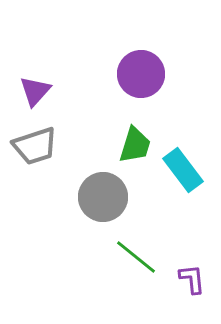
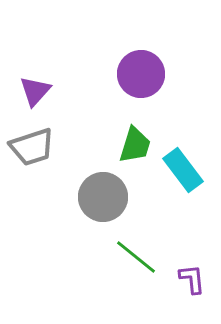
gray trapezoid: moved 3 px left, 1 px down
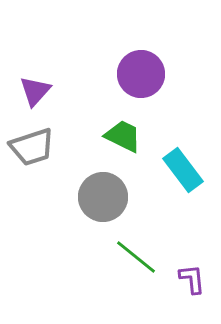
green trapezoid: moved 12 px left, 9 px up; rotated 81 degrees counterclockwise
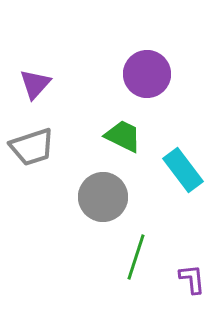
purple circle: moved 6 px right
purple triangle: moved 7 px up
green line: rotated 69 degrees clockwise
